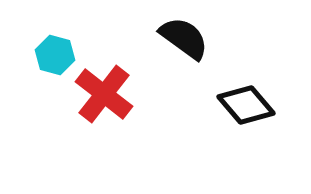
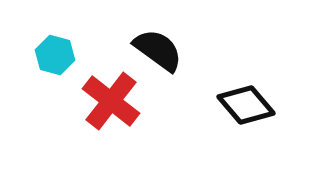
black semicircle: moved 26 px left, 12 px down
red cross: moved 7 px right, 7 px down
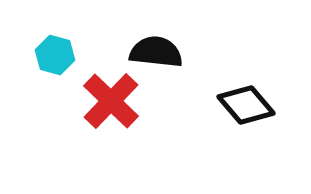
black semicircle: moved 2 px left, 2 px down; rotated 30 degrees counterclockwise
red cross: rotated 6 degrees clockwise
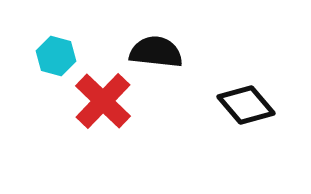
cyan hexagon: moved 1 px right, 1 px down
red cross: moved 8 px left
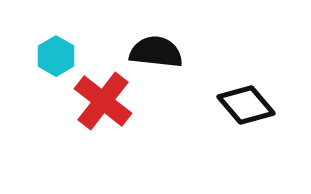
cyan hexagon: rotated 15 degrees clockwise
red cross: rotated 6 degrees counterclockwise
